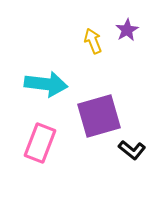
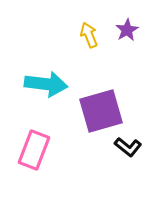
yellow arrow: moved 4 px left, 6 px up
purple square: moved 2 px right, 5 px up
pink rectangle: moved 6 px left, 7 px down
black L-shape: moved 4 px left, 3 px up
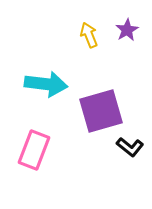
black L-shape: moved 2 px right
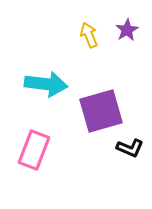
black L-shape: moved 1 px down; rotated 16 degrees counterclockwise
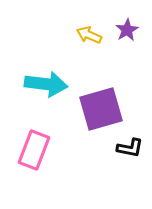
yellow arrow: rotated 45 degrees counterclockwise
purple square: moved 2 px up
black L-shape: rotated 12 degrees counterclockwise
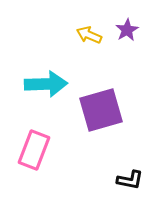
cyan arrow: rotated 9 degrees counterclockwise
purple square: moved 1 px down
black L-shape: moved 32 px down
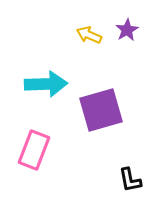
black L-shape: rotated 68 degrees clockwise
